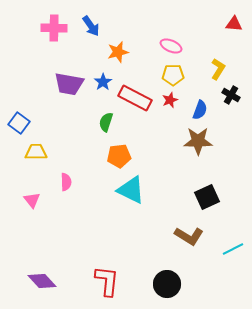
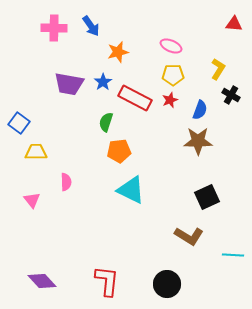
orange pentagon: moved 5 px up
cyan line: moved 6 px down; rotated 30 degrees clockwise
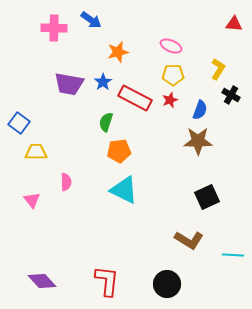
blue arrow: moved 6 px up; rotated 20 degrees counterclockwise
cyan triangle: moved 7 px left
brown L-shape: moved 4 px down
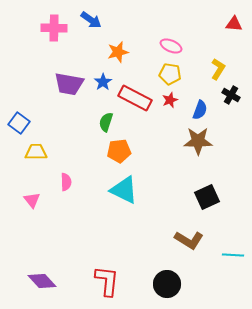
yellow pentagon: moved 3 px left, 1 px up; rotated 10 degrees clockwise
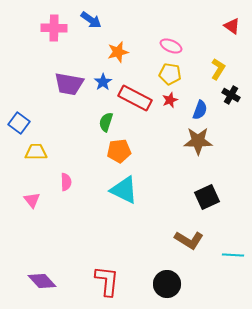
red triangle: moved 2 px left, 2 px down; rotated 30 degrees clockwise
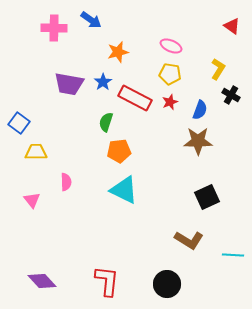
red star: moved 2 px down
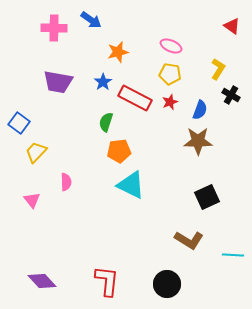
purple trapezoid: moved 11 px left, 2 px up
yellow trapezoid: rotated 45 degrees counterclockwise
cyan triangle: moved 7 px right, 5 px up
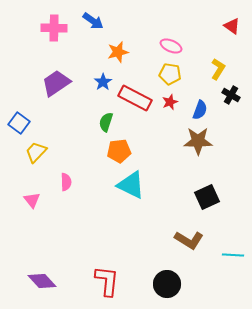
blue arrow: moved 2 px right, 1 px down
purple trapezoid: moved 2 px left, 1 px down; rotated 136 degrees clockwise
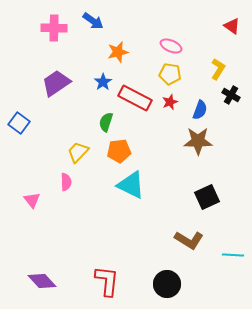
yellow trapezoid: moved 42 px right
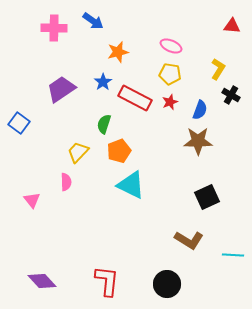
red triangle: rotated 30 degrees counterclockwise
purple trapezoid: moved 5 px right, 6 px down
green semicircle: moved 2 px left, 2 px down
orange pentagon: rotated 15 degrees counterclockwise
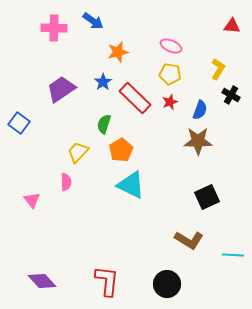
red rectangle: rotated 16 degrees clockwise
orange pentagon: moved 2 px right, 1 px up; rotated 10 degrees counterclockwise
